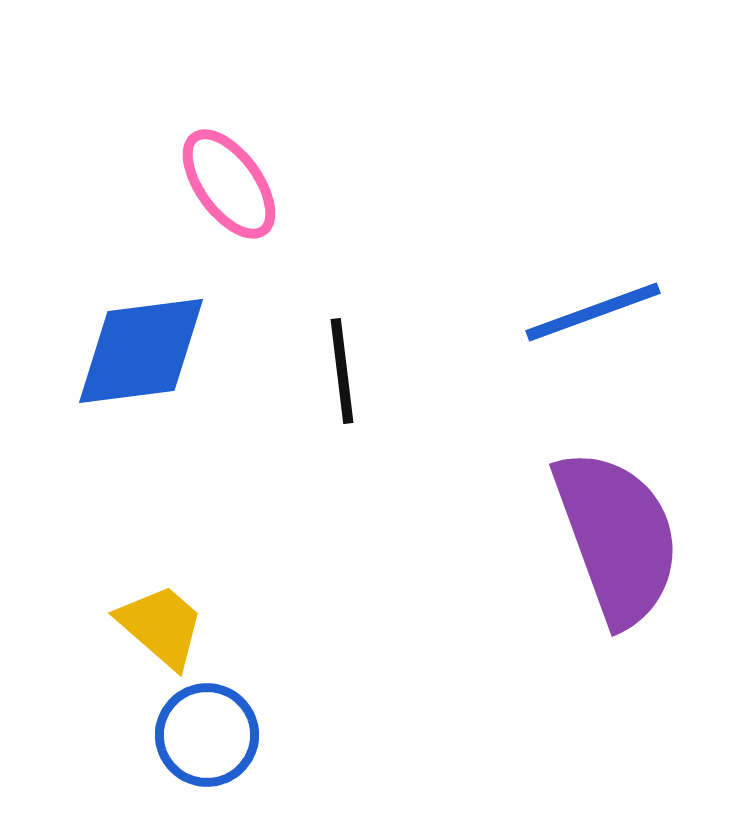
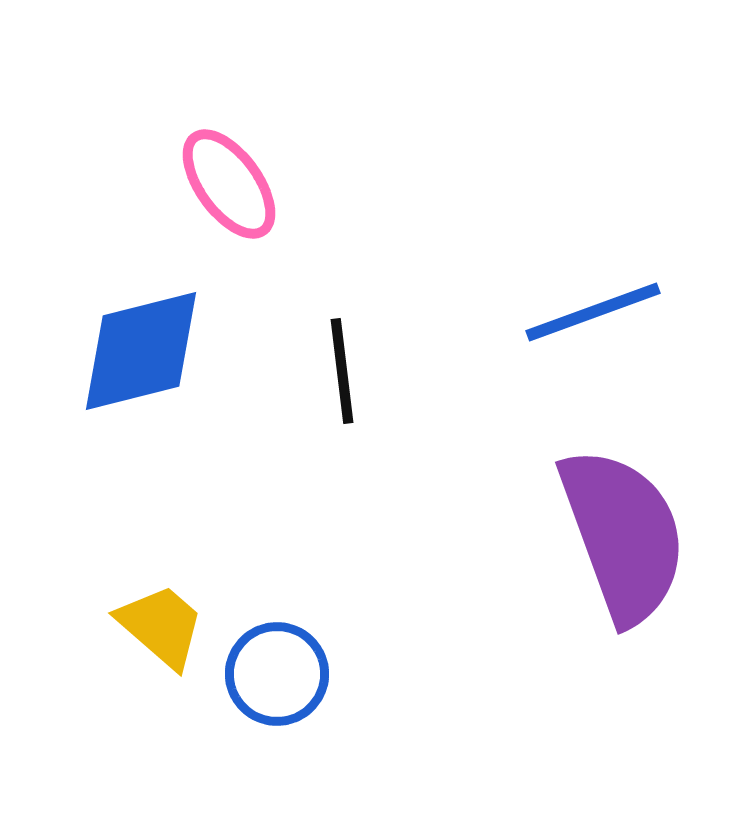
blue diamond: rotated 7 degrees counterclockwise
purple semicircle: moved 6 px right, 2 px up
blue circle: moved 70 px right, 61 px up
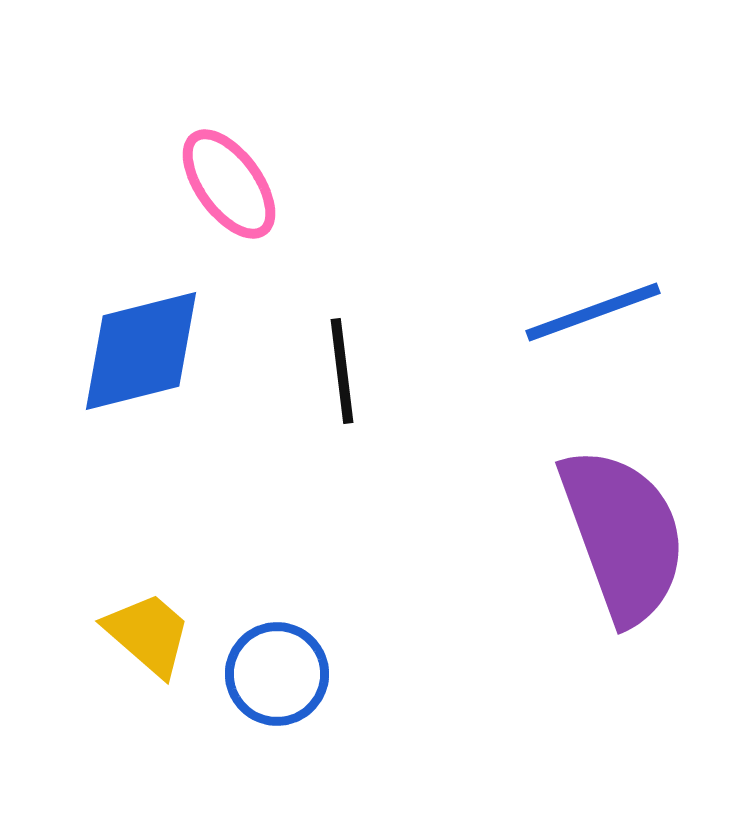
yellow trapezoid: moved 13 px left, 8 px down
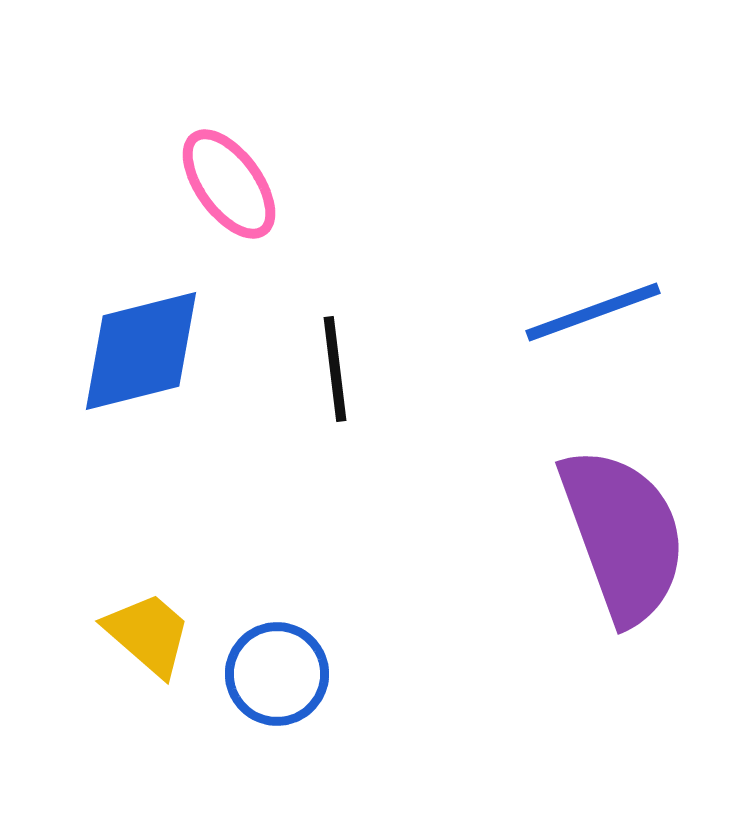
black line: moved 7 px left, 2 px up
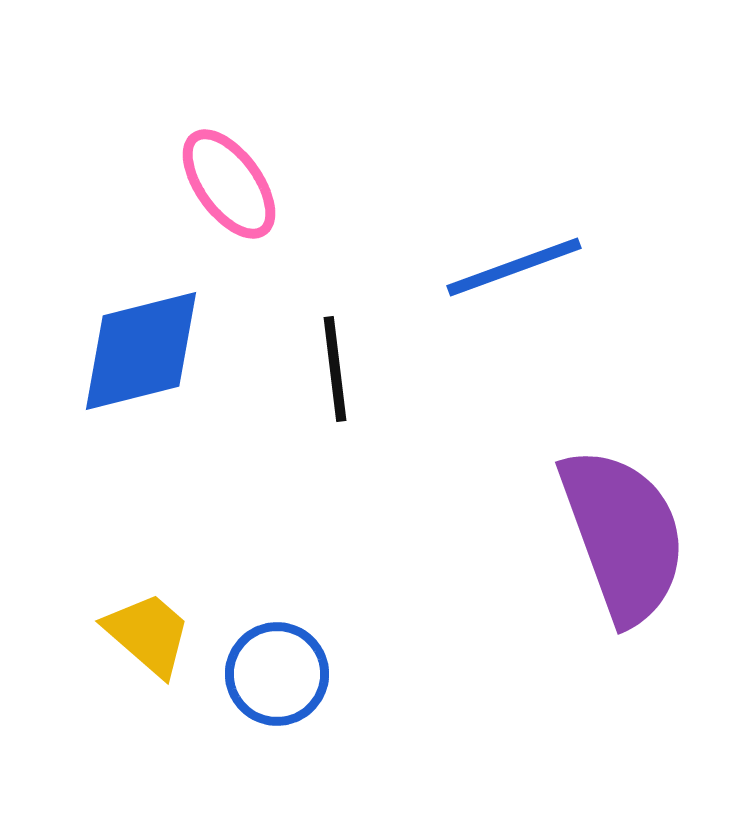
blue line: moved 79 px left, 45 px up
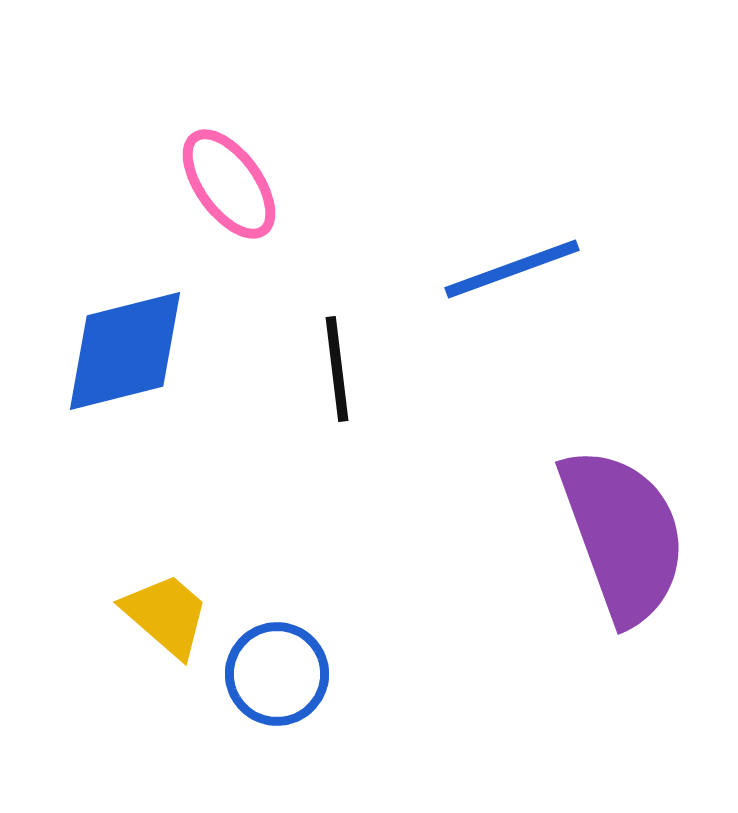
blue line: moved 2 px left, 2 px down
blue diamond: moved 16 px left
black line: moved 2 px right
yellow trapezoid: moved 18 px right, 19 px up
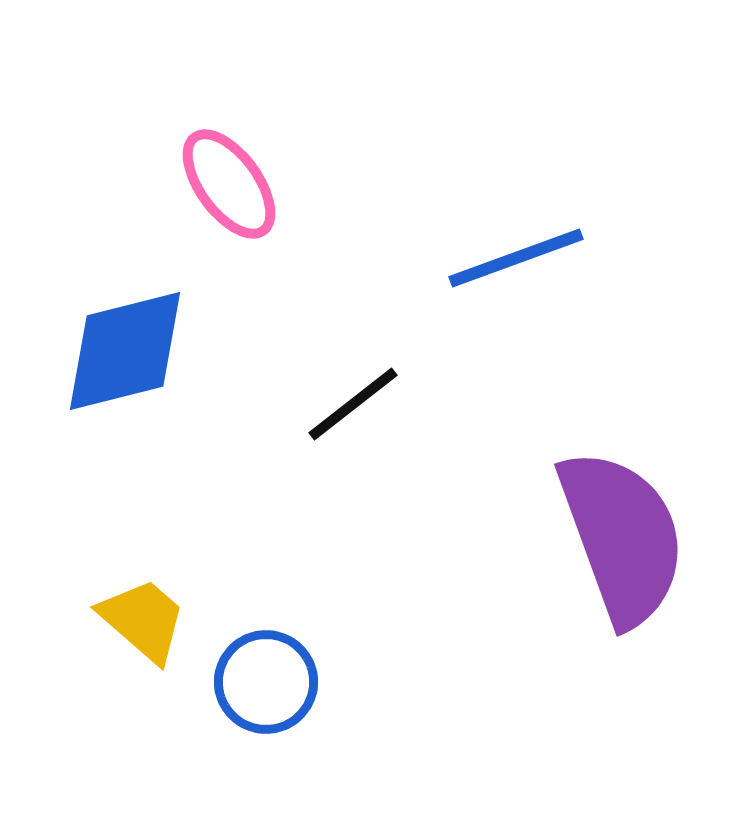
blue line: moved 4 px right, 11 px up
black line: moved 16 px right, 35 px down; rotated 59 degrees clockwise
purple semicircle: moved 1 px left, 2 px down
yellow trapezoid: moved 23 px left, 5 px down
blue circle: moved 11 px left, 8 px down
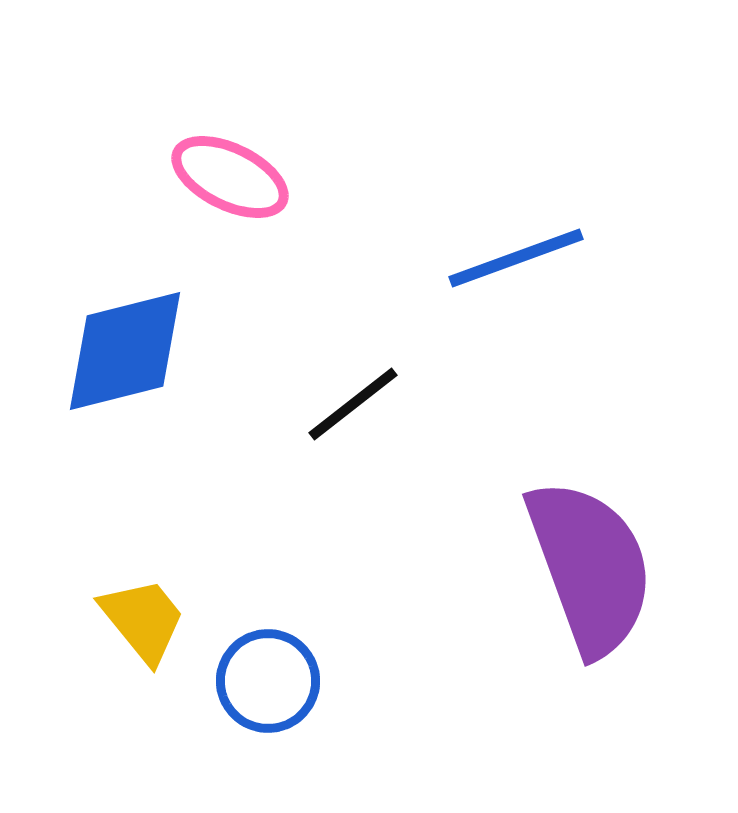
pink ellipse: moved 1 px right, 7 px up; rotated 28 degrees counterclockwise
purple semicircle: moved 32 px left, 30 px down
yellow trapezoid: rotated 10 degrees clockwise
blue circle: moved 2 px right, 1 px up
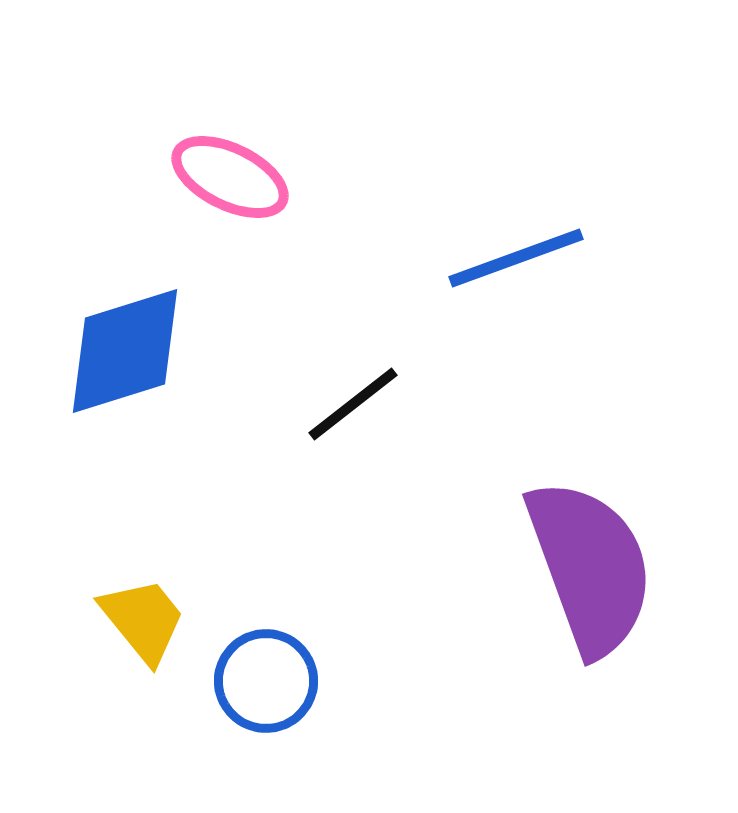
blue diamond: rotated 3 degrees counterclockwise
blue circle: moved 2 px left
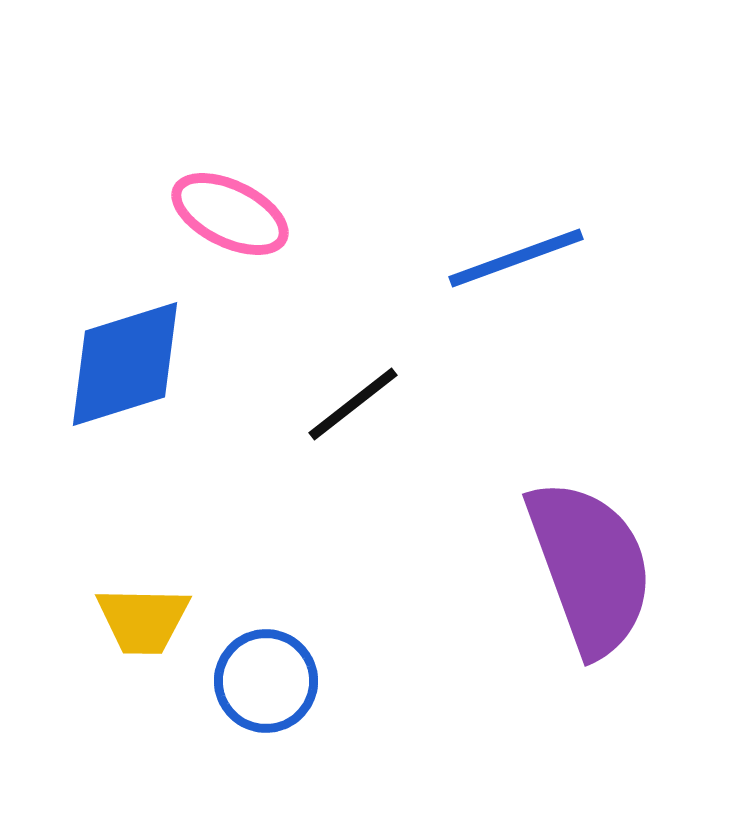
pink ellipse: moved 37 px down
blue diamond: moved 13 px down
yellow trapezoid: rotated 130 degrees clockwise
